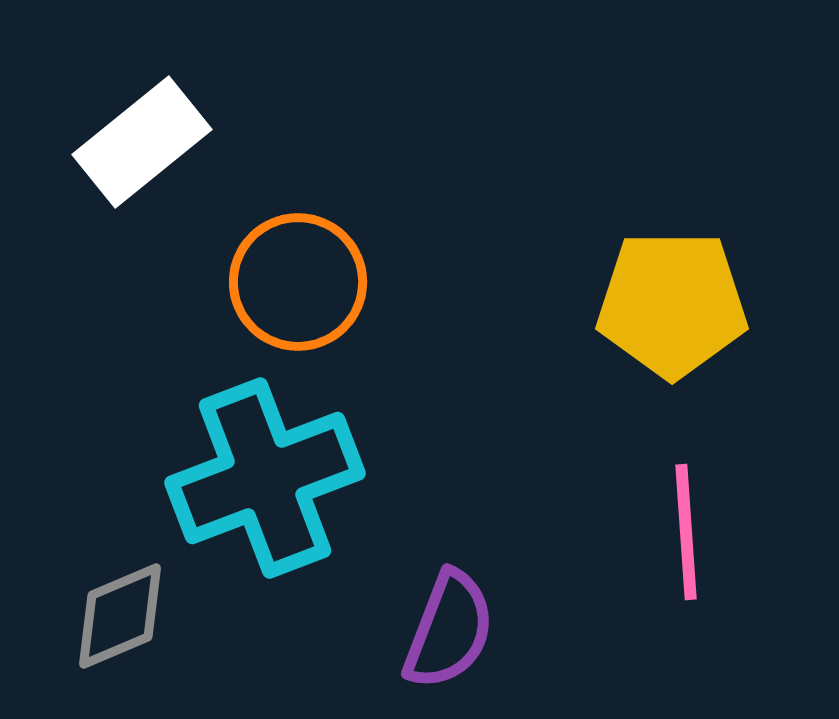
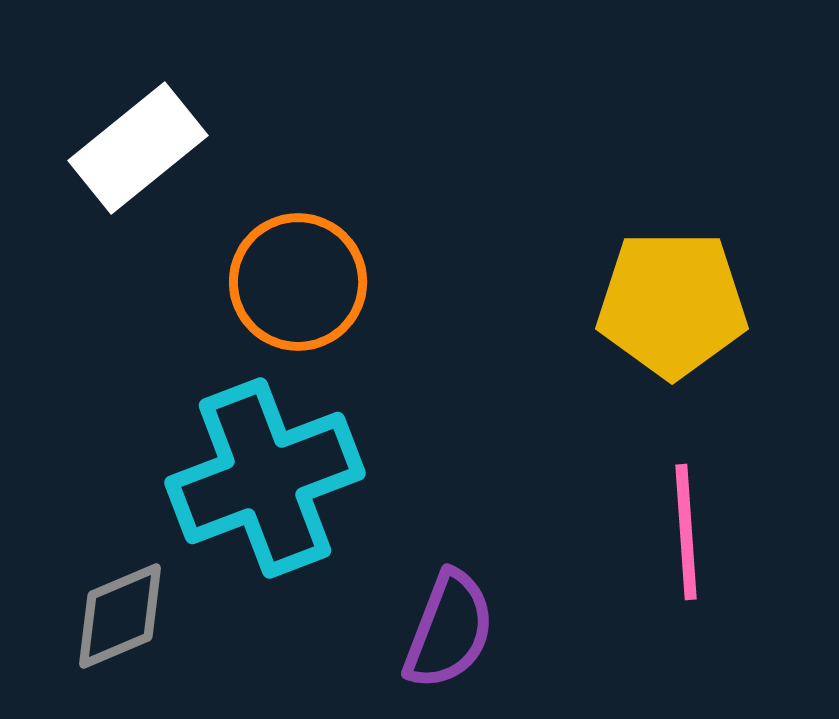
white rectangle: moved 4 px left, 6 px down
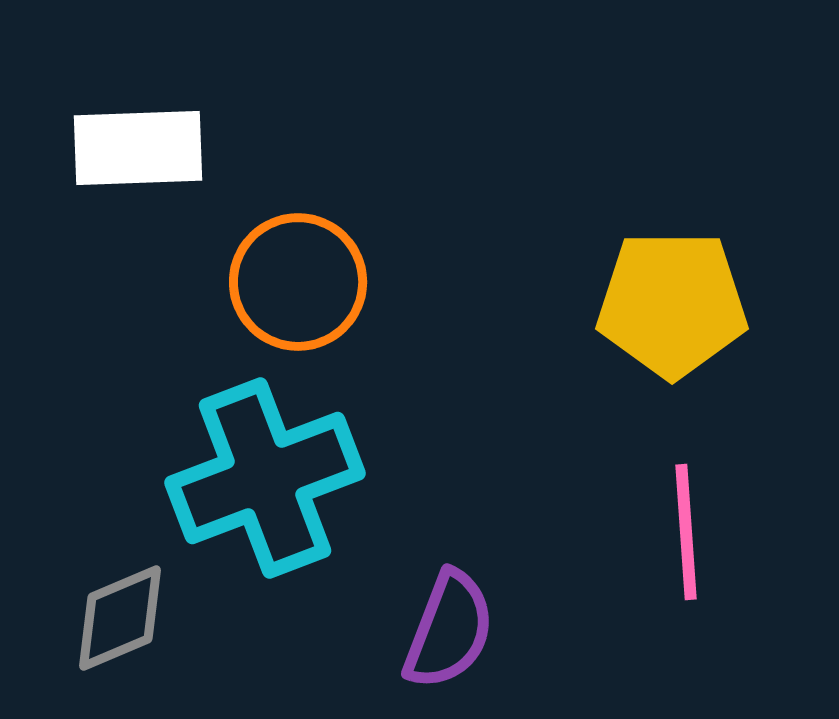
white rectangle: rotated 37 degrees clockwise
gray diamond: moved 2 px down
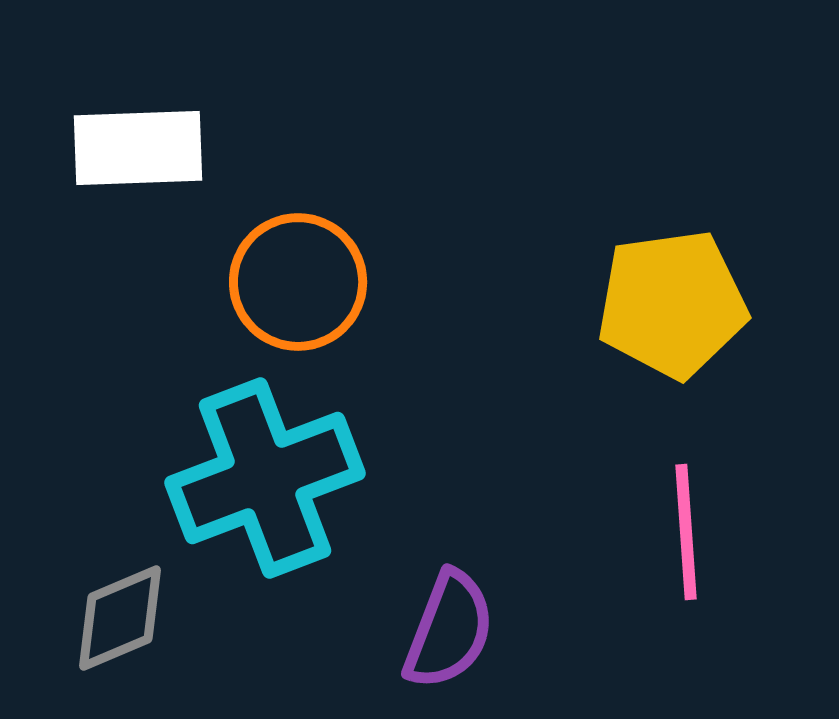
yellow pentagon: rotated 8 degrees counterclockwise
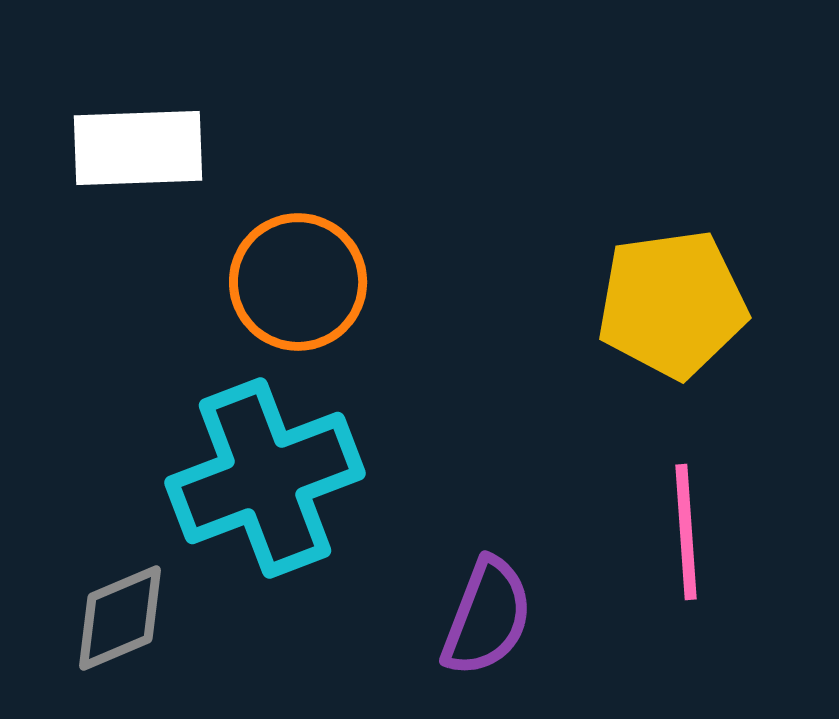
purple semicircle: moved 38 px right, 13 px up
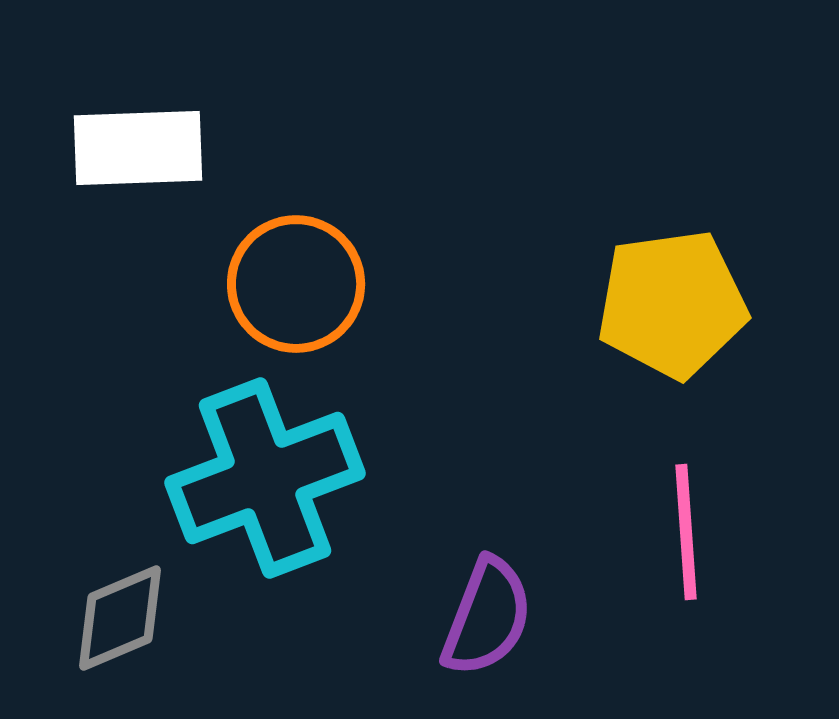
orange circle: moved 2 px left, 2 px down
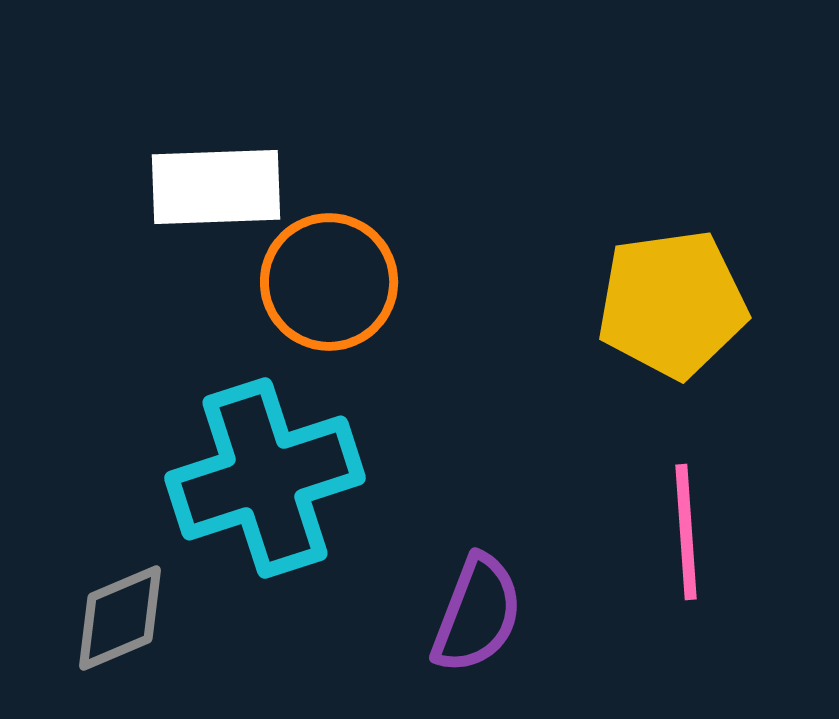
white rectangle: moved 78 px right, 39 px down
orange circle: moved 33 px right, 2 px up
cyan cross: rotated 3 degrees clockwise
purple semicircle: moved 10 px left, 3 px up
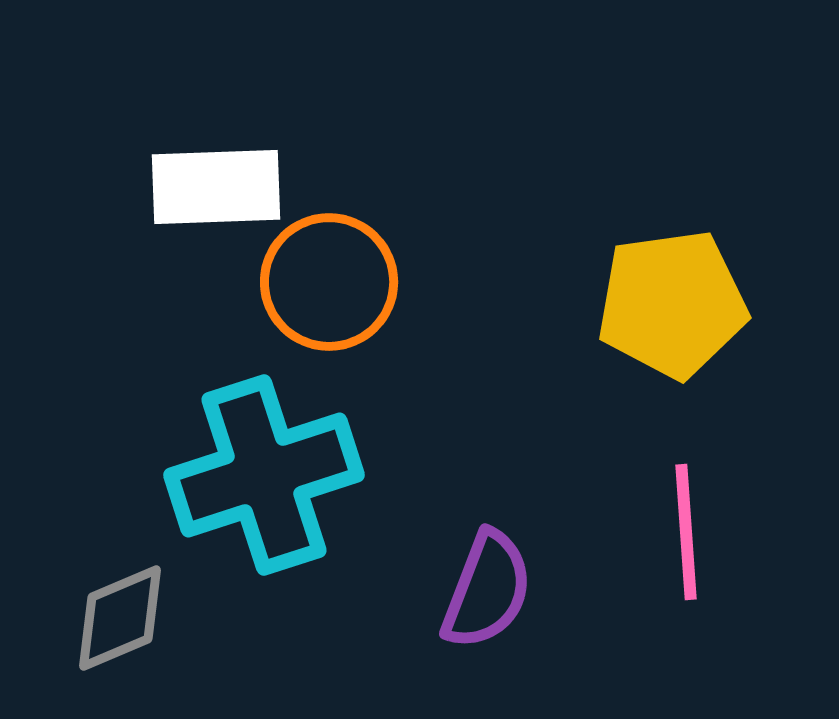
cyan cross: moved 1 px left, 3 px up
purple semicircle: moved 10 px right, 24 px up
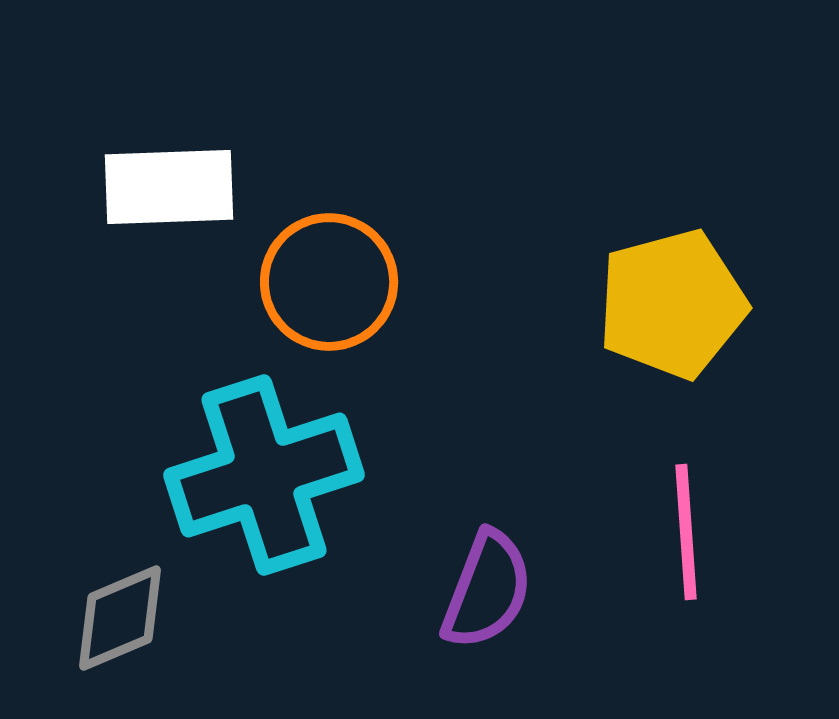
white rectangle: moved 47 px left
yellow pentagon: rotated 7 degrees counterclockwise
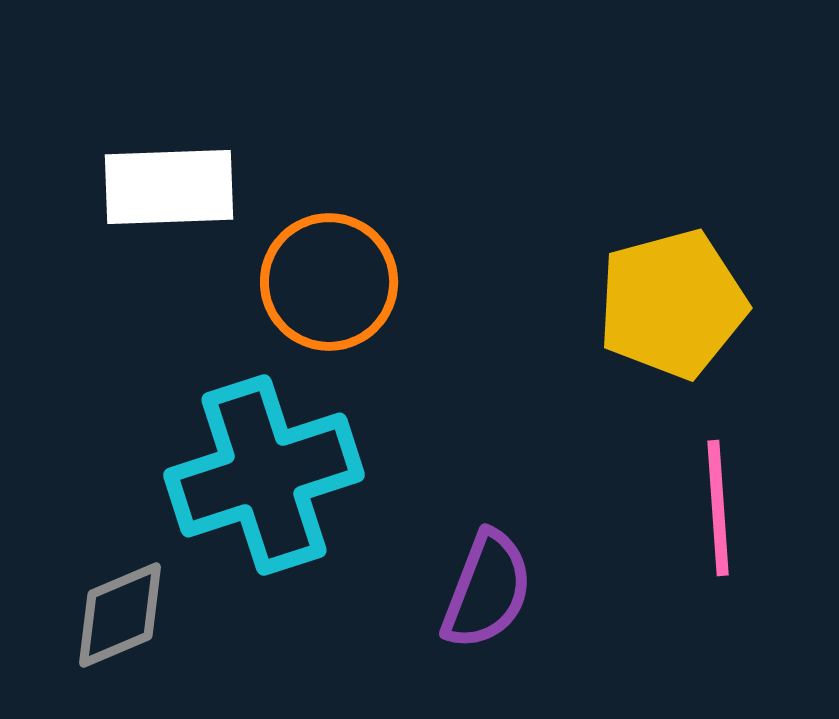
pink line: moved 32 px right, 24 px up
gray diamond: moved 3 px up
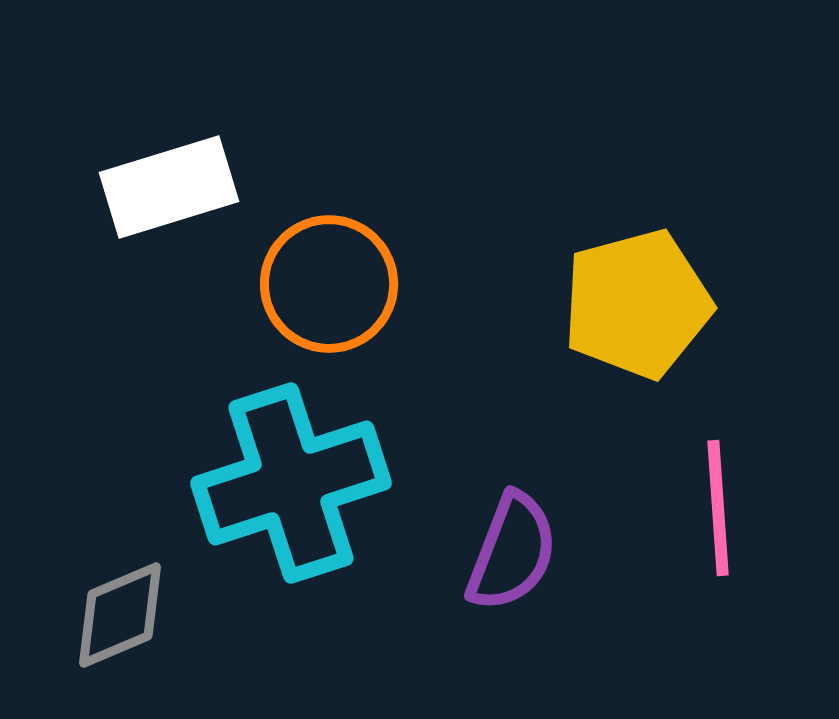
white rectangle: rotated 15 degrees counterclockwise
orange circle: moved 2 px down
yellow pentagon: moved 35 px left
cyan cross: moved 27 px right, 8 px down
purple semicircle: moved 25 px right, 38 px up
